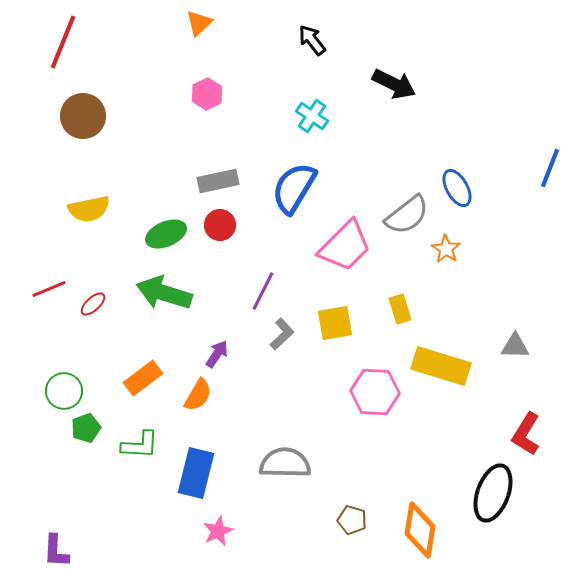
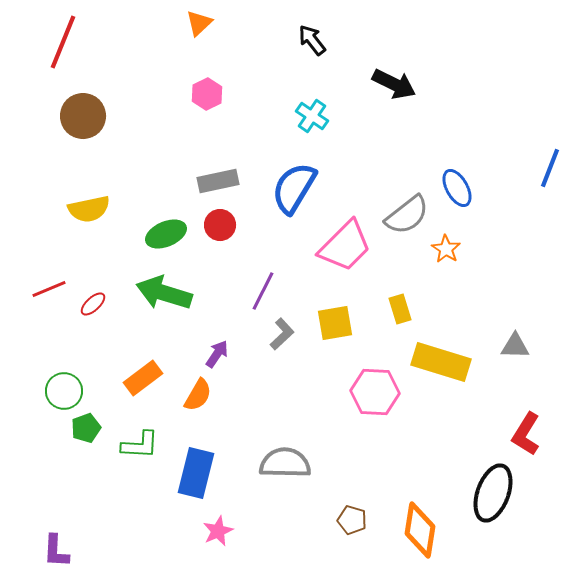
yellow rectangle at (441, 366): moved 4 px up
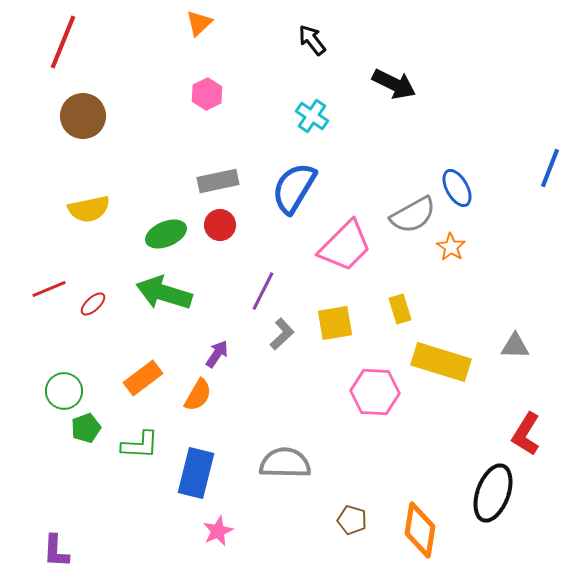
gray semicircle at (407, 215): moved 6 px right; rotated 9 degrees clockwise
orange star at (446, 249): moved 5 px right, 2 px up
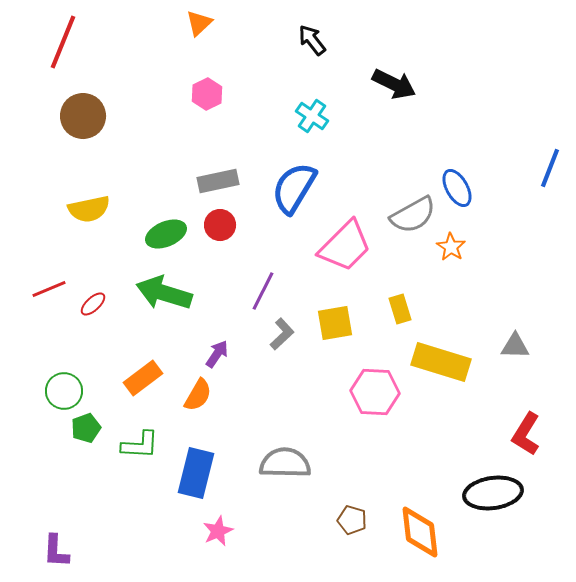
black ellipse at (493, 493): rotated 62 degrees clockwise
orange diamond at (420, 530): moved 2 px down; rotated 16 degrees counterclockwise
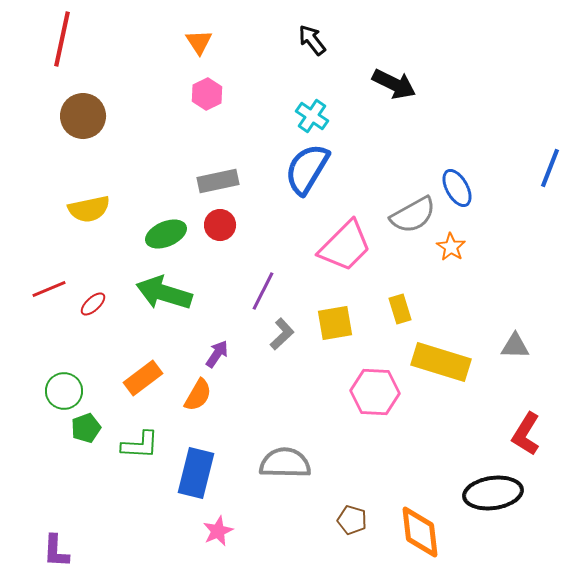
orange triangle at (199, 23): moved 19 px down; rotated 20 degrees counterclockwise
red line at (63, 42): moved 1 px left, 3 px up; rotated 10 degrees counterclockwise
blue semicircle at (294, 188): moved 13 px right, 19 px up
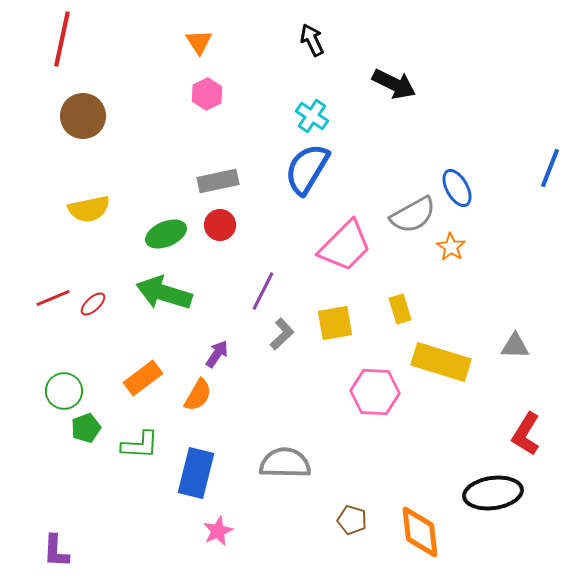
black arrow at (312, 40): rotated 12 degrees clockwise
red line at (49, 289): moved 4 px right, 9 px down
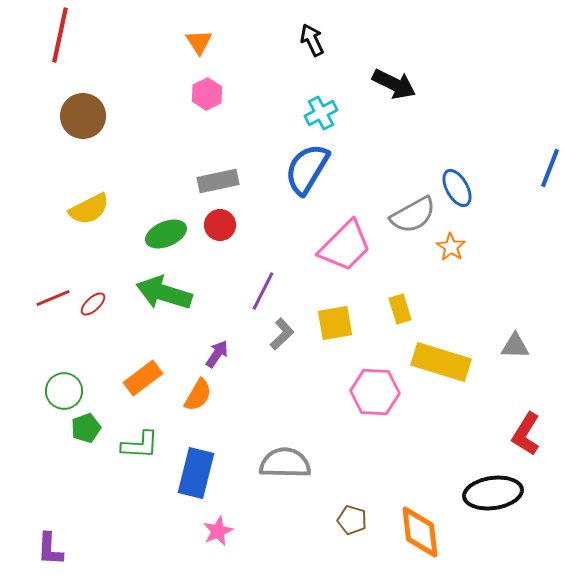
red line at (62, 39): moved 2 px left, 4 px up
cyan cross at (312, 116): moved 9 px right, 3 px up; rotated 28 degrees clockwise
yellow semicircle at (89, 209): rotated 15 degrees counterclockwise
purple L-shape at (56, 551): moved 6 px left, 2 px up
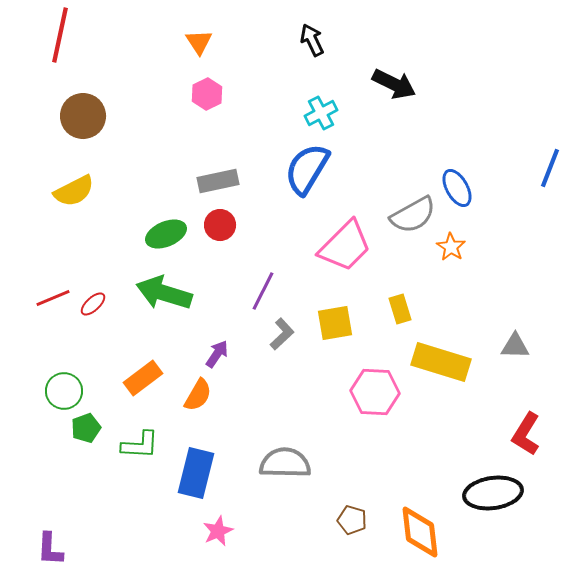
yellow semicircle at (89, 209): moved 15 px left, 18 px up
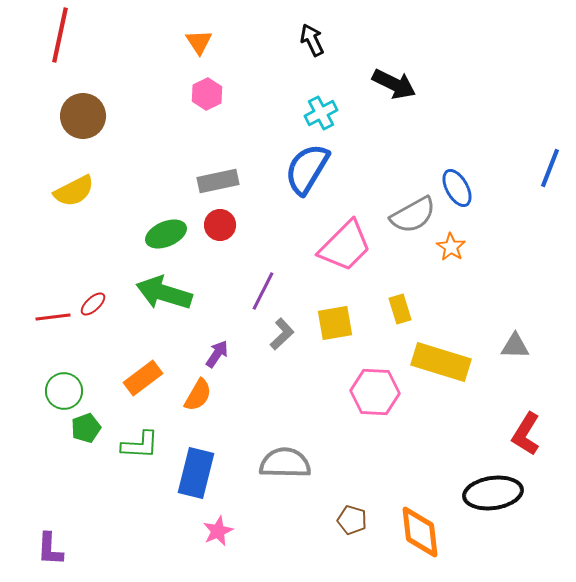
red line at (53, 298): moved 19 px down; rotated 16 degrees clockwise
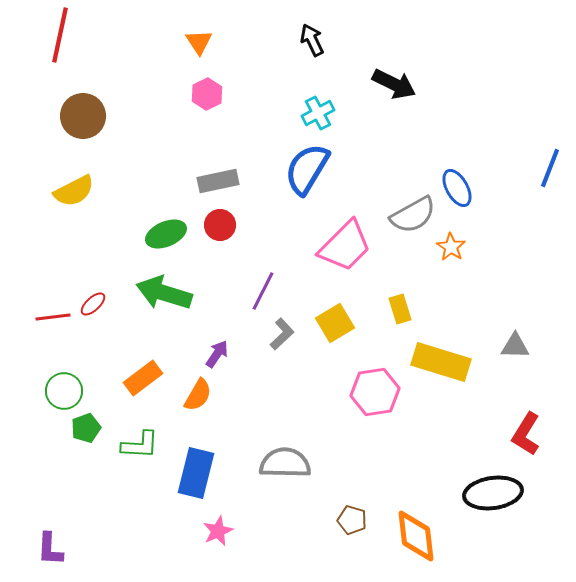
cyan cross at (321, 113): moved 3 px left
yellow square at (335, 323): rotated 21 degrees counterclockwise
pink hexagon at (375, 392): rotated 12 degrees counterclockwise
orange diamond at (420, 532): moved 4 px left, 4 px down
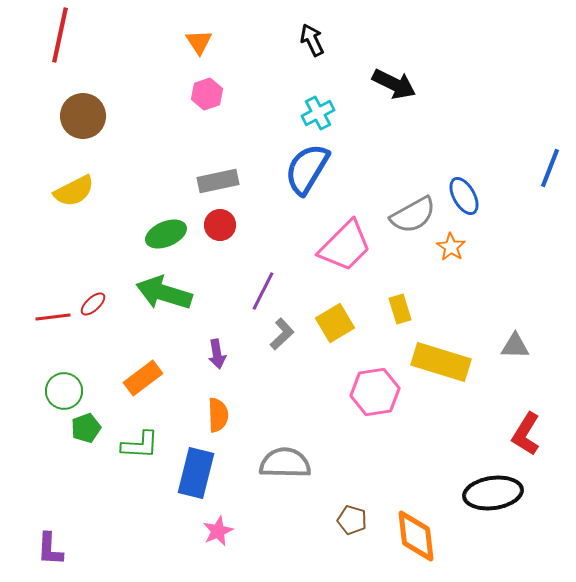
pink hexagon at (207, 94): rotated 8 degrees clockwise
blue ellipse at (457, 188): moved 7 px right, 8 px down
purple arrow at (217, 354): rotated 136 degrees clockwise
orange semicircle at (198, 395): moved 20 px right, 20 px down; rotated 32 degrees counterclockwise
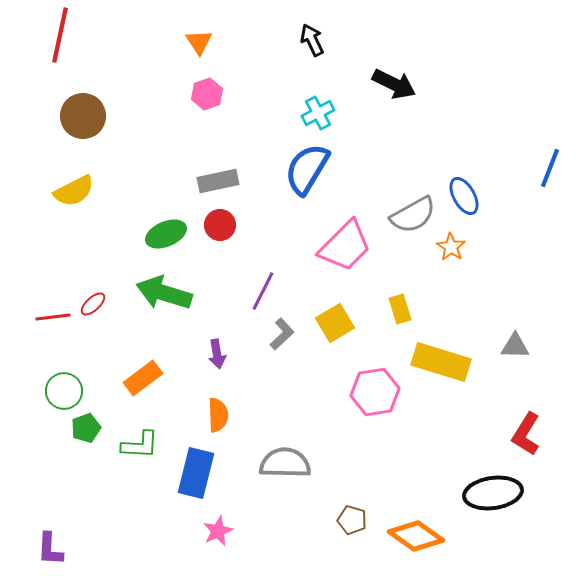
orange diamond at (416, 536): rotated 48 degrees counterclockwise
